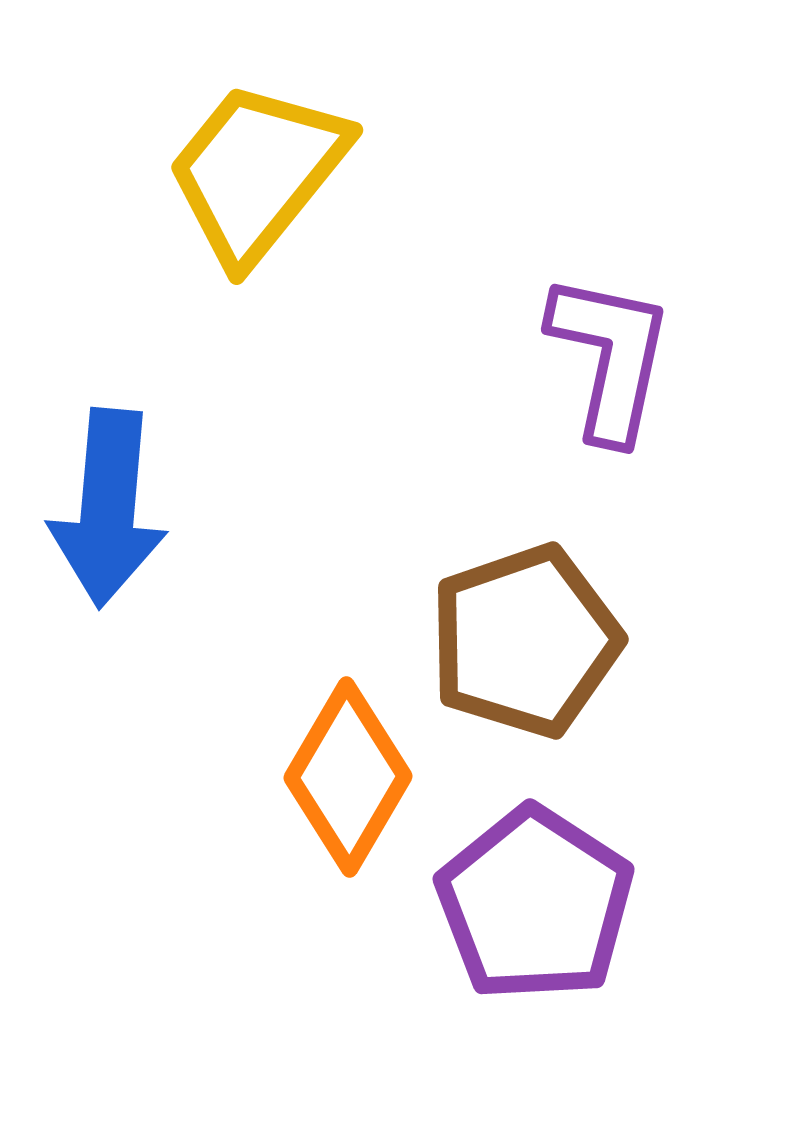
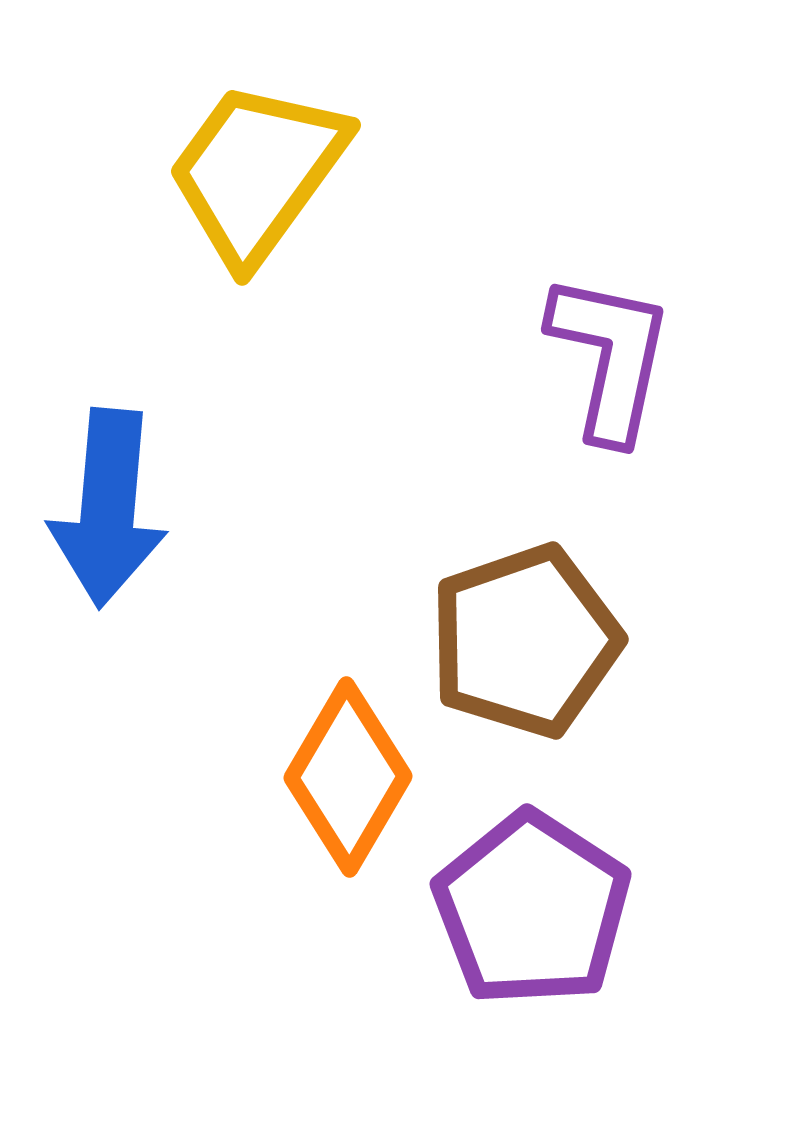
yellow trapezoid: rotated 3 degrees counterclockwise
purple pentagon: moved 3 px left, 5 px down
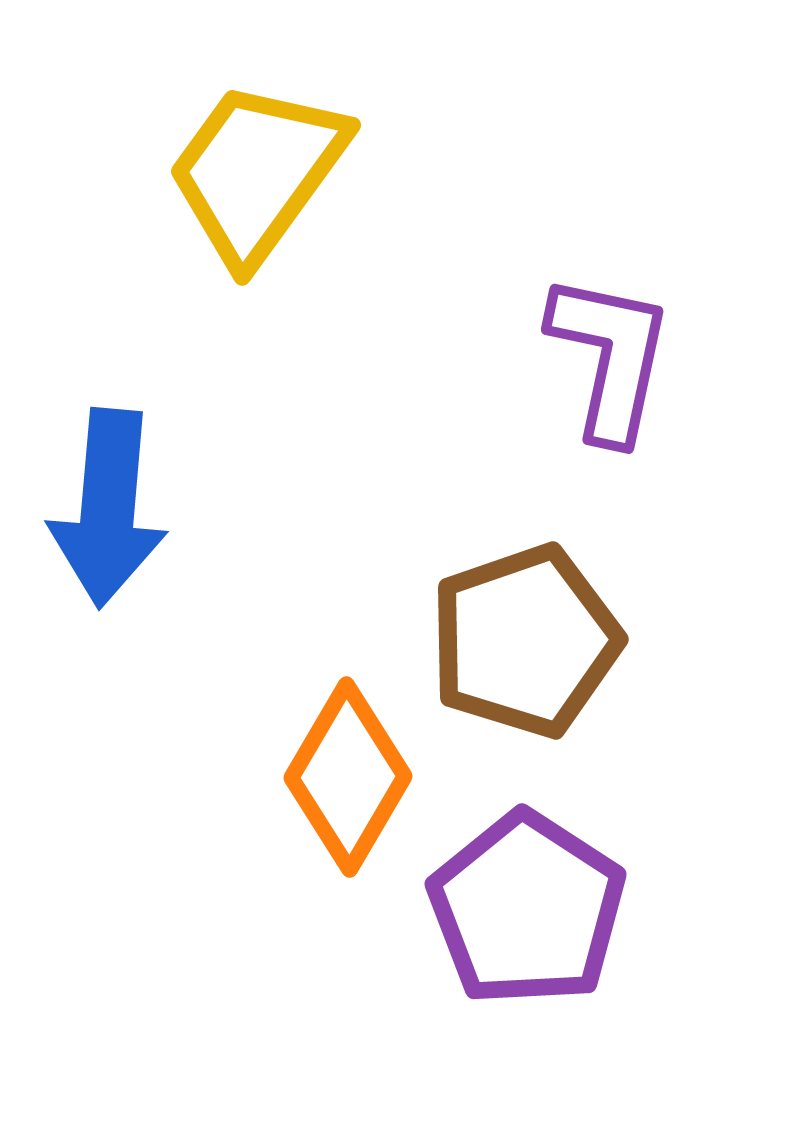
purple pentagon: moved 5 px left
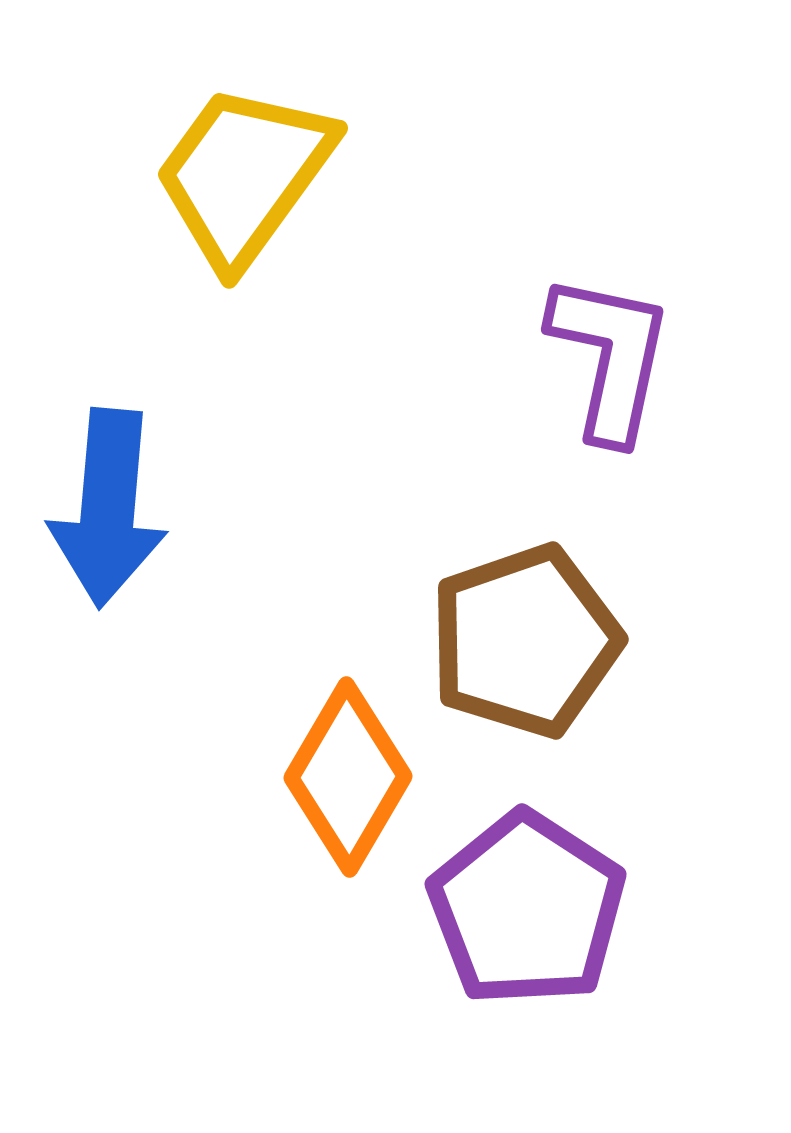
yellow trapezoid: moved 13 px left, 3 px down
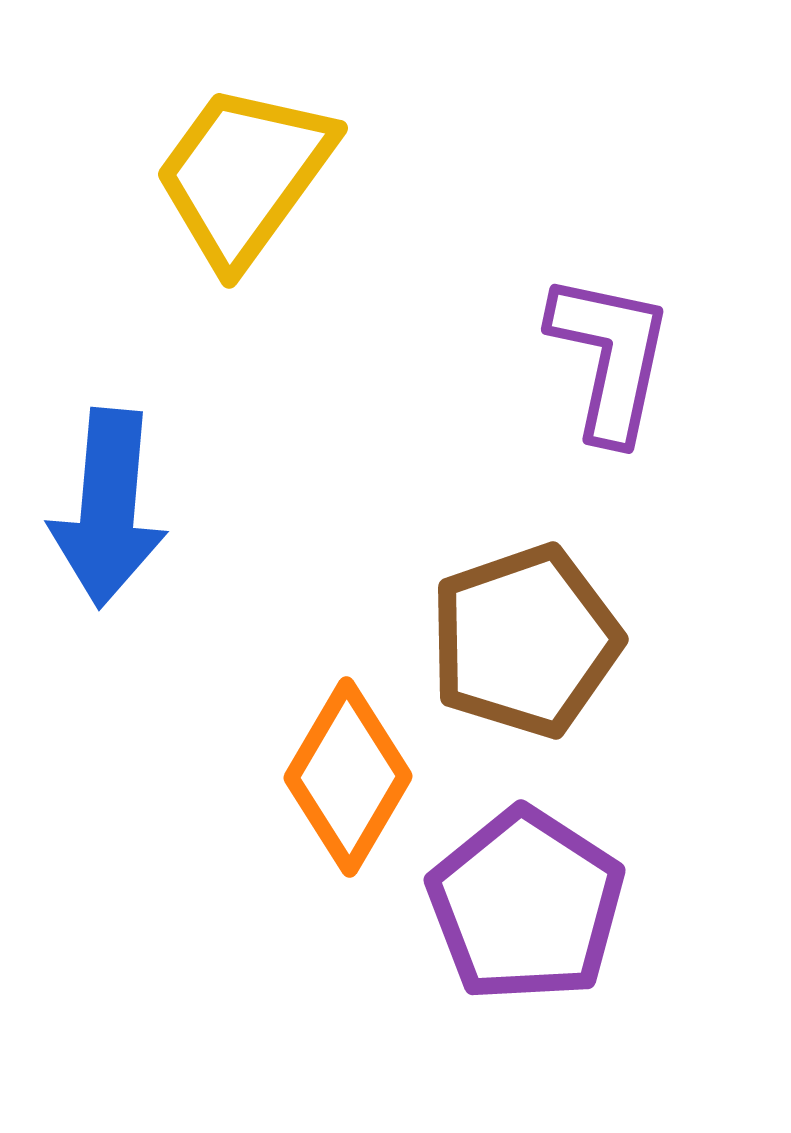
purple pentagon: moved 1 px left, 4 px up
